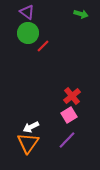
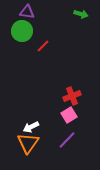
purple triangle: rotated 28 degrees counterclockwise
green circle: moved 6 px left, 2 px up
red cross: rotated 18 degrees clockwise
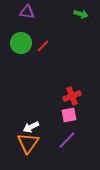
green circle: moved 1 px left, 12 px down
pink square: rotated 21 degrees clockwise
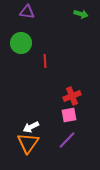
red line: moved 2 px right, 15 px down; rotated 48 degrees counterclockwise
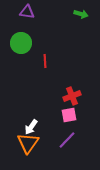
white arrow: rotated 28 degrees counterclockwise
